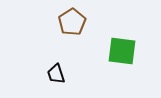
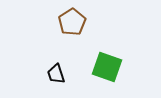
green square: moved 15 px left, 16 px down; rotated 12 degrees clockwise
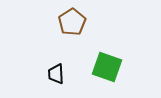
black trapezoid: rotated 15 degrees clockwise
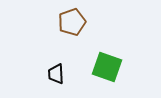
brown pentagon: rotated 12 degrees clockwise
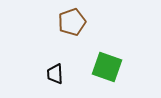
black trapezoid: moved 1 px left
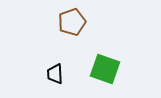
green square: moved 2 px left, 2 px down
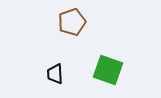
green square: moved 3 px right, 1 px down
